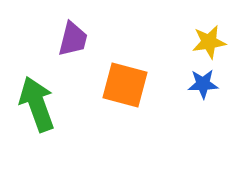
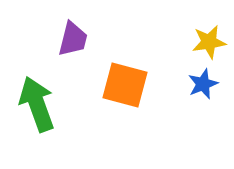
blue star: rotated 20 degrees counterclockwise
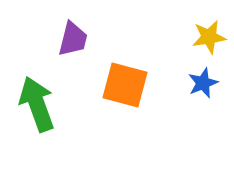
yellow star: moved 5 px up
blue star: moved 1 px up
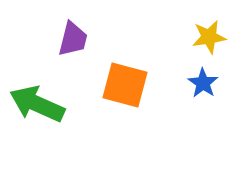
blue star: rotated 16 degrees counterclockwise
green arrow: rotated 46 degrees counterclockwise
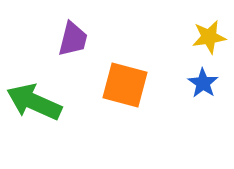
green arrow: moved 3 px left, 2 px up
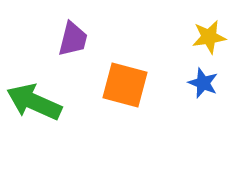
blue star: rotated 12 degrees counterclockwise
